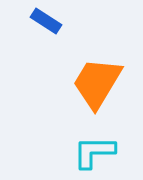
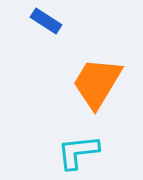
cyan L-shape: moved 16 px left; rotated 6 degrees counterclockwise
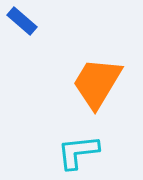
blue rectangle: moved 24 px left; rotated 8 degrees clockwise
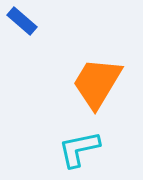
cyan L-shape: moved 1 px right, 3 px up; rotated 6 degrees counterclockwise
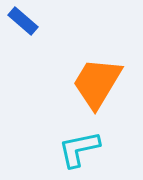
blue rectangle: moved 1 px right
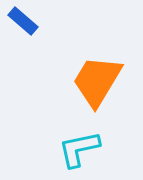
orange trapezoid: moved 2 px up
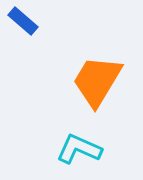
cyan L-shape: rotated 36 degrees clockwise
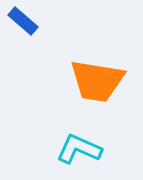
orange trapezoid: rotated 112 degrees counterclockwise
